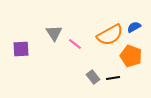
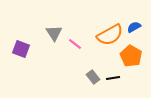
purple square: rotated 24 degrees clockwise
orange pentagon: rotated 10 degrees clockwise
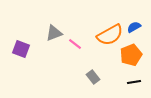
gray triangle: rotated 42 degrees clockwise
orange pentagon: moved 1 px up; rotated 20 degrees clockwise
black line: moved 21 px right, 4 px down
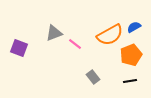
purple square: moved 2 px left, 1 px up
black line: moved 4 px left, 1 px up
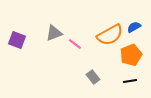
purple square: moved 2 px left, 8 px up
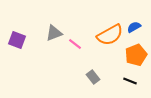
orange pentagon: moved 5 px right
black line: rotated 32 degrees clockwise
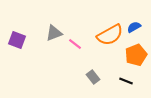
black line: moved 4 px left
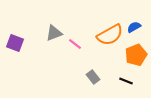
purple square: moved 2 px left, 3 px down
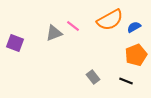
orange semicircle: moved 15 px up
pink line: moved 2 px left, 18 px up
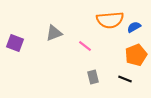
orange semicircle: rotated 24 degrees clockwise
pink line: moved 12 px right, 20 px down
gray rectangle: rotated 24 degrees clockwise
black line: moved 1 px left, 2 px up
